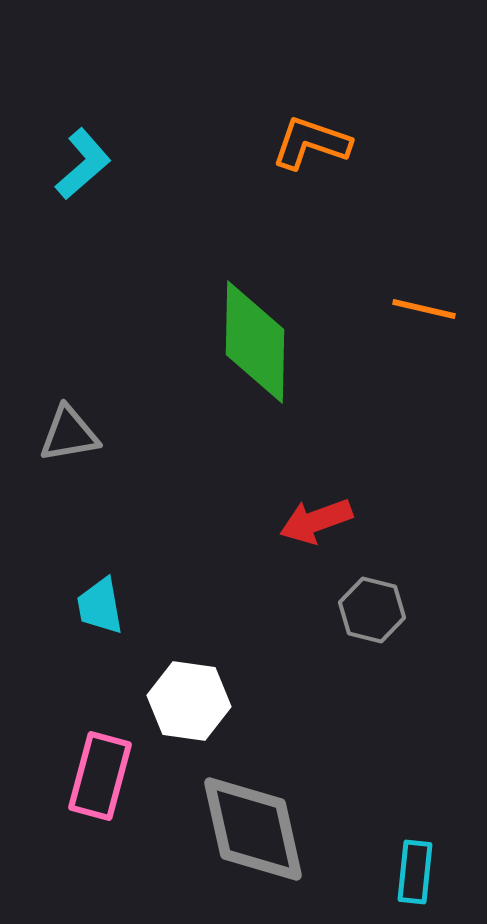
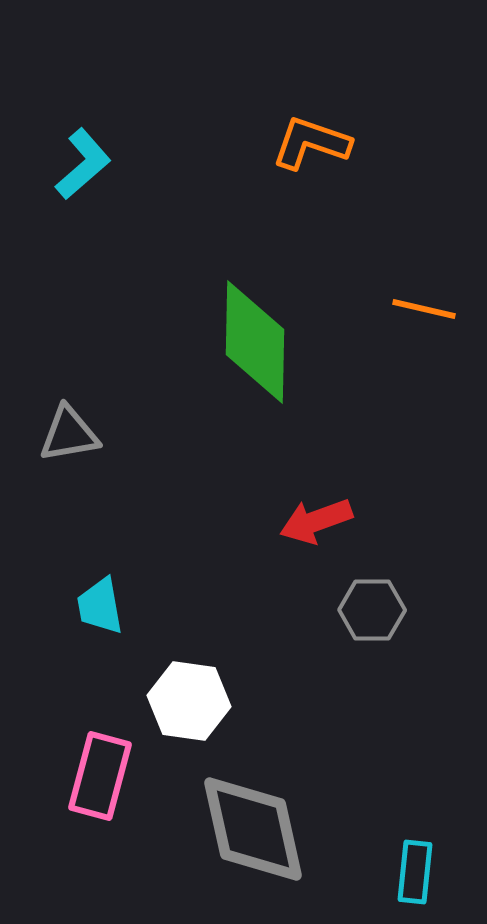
gray hexagon: rotated 14 degrees counterclockwise
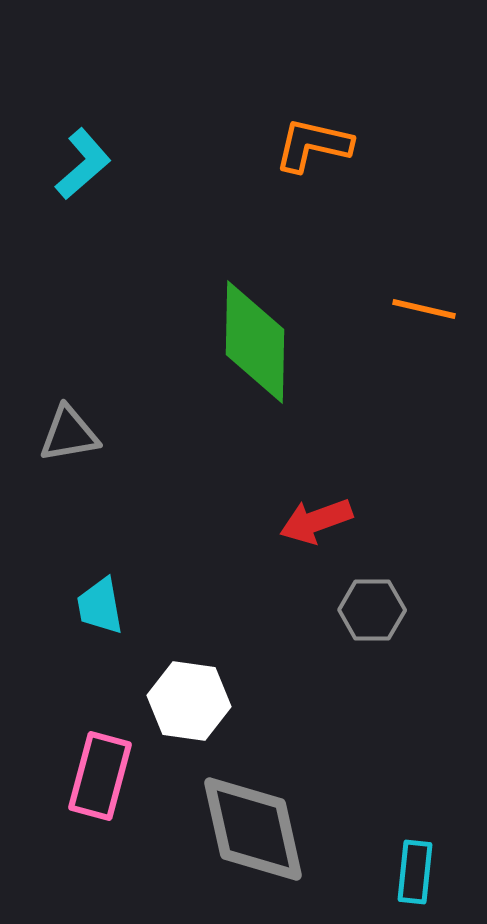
orange L-shape: moved 2 px right, 2 px down; rotated 6 degrees counterclockwise
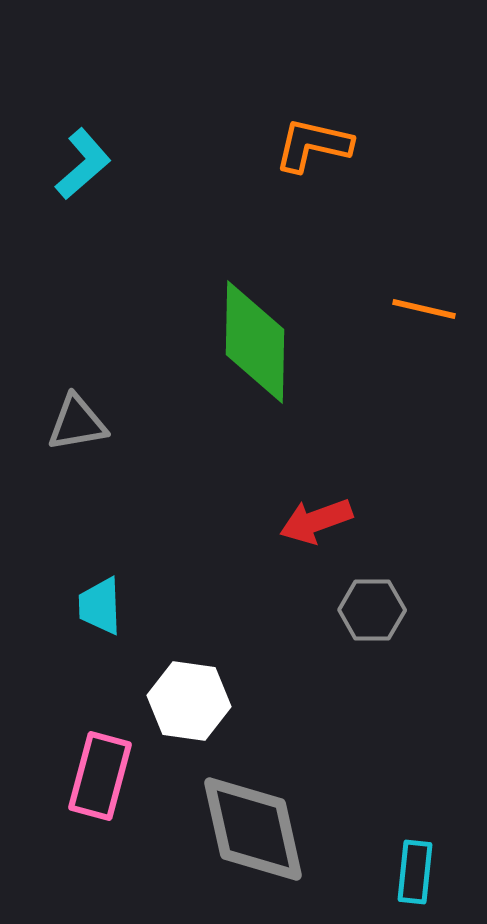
gray triangle: moved 8 px right, 11 px up
cyan trapezoid: rotated 8 degrees clockwise
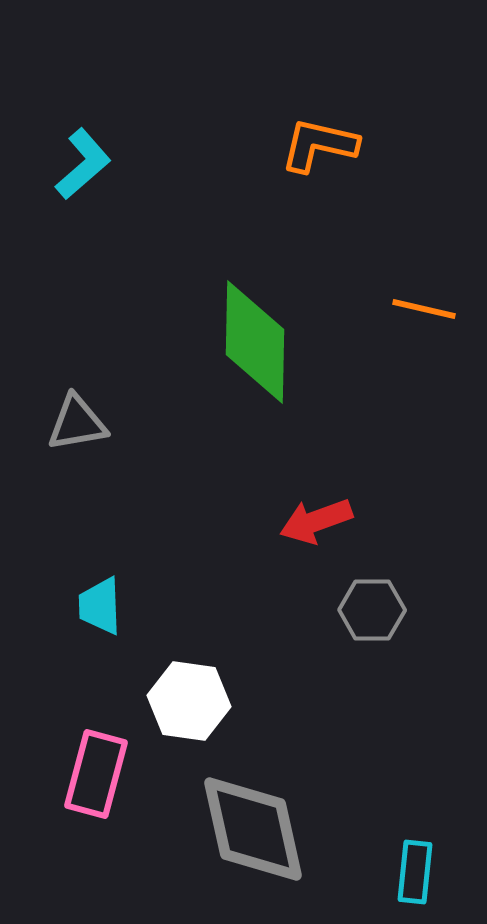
orange L-shape: moved 6 px right
pink rectangle: moved 4 px left, 2 px up
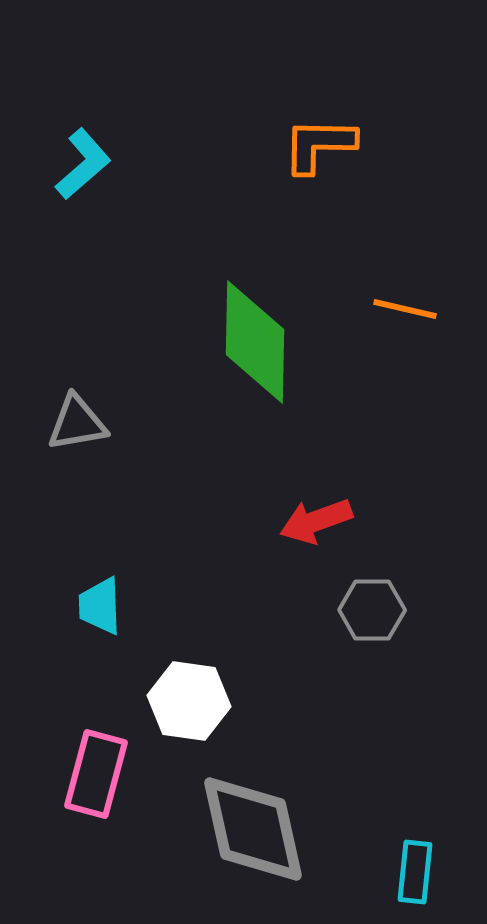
orange L-shape: rotated 12 degrees counterclockwise
orange line: moved 19 px left
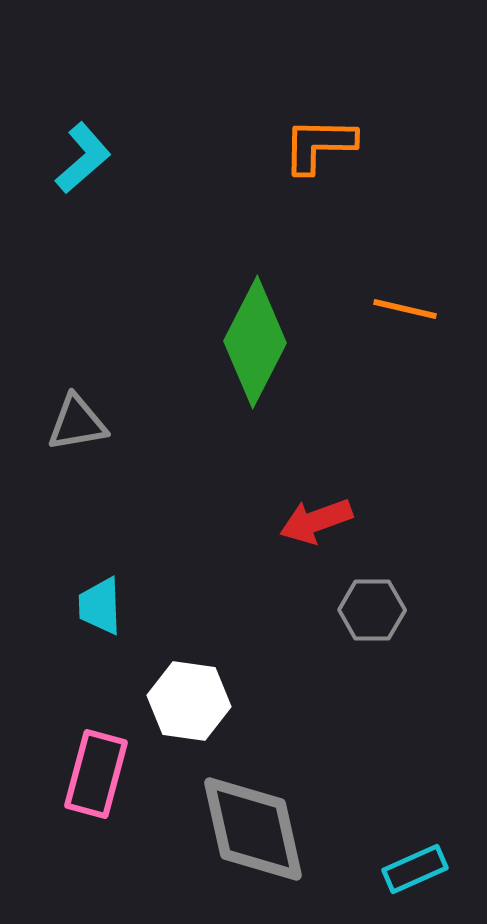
cyan L-shape: moved 6 px up
green diamond: rotated 26 degrees clockwise
cyan rectangle: moved 3 px up; rotated 60 degrees clockwise
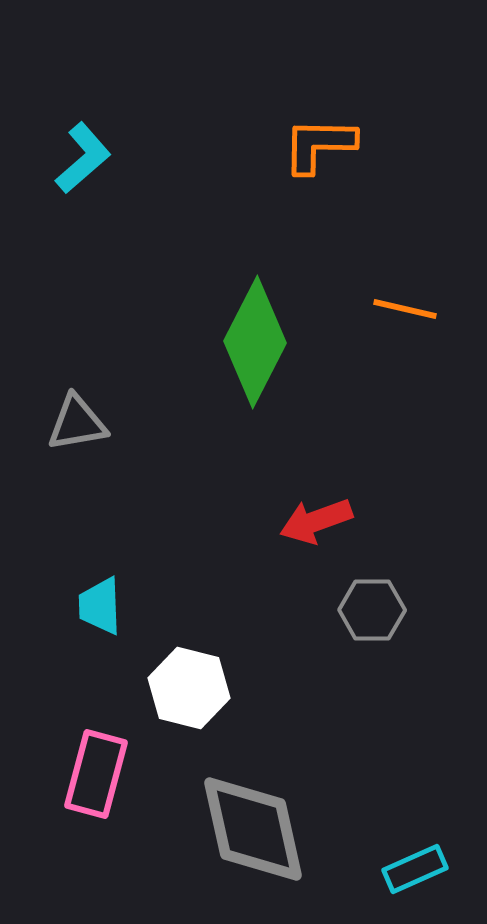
white hexagon: moved 13 px up; rotated 6 degrees clockwise
